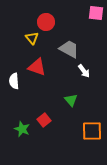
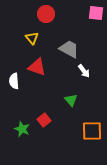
red circle: moved 8 px up
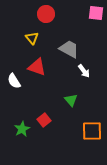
white semicircle: rotated 28 degrees counterclockwise
green star: rotated 21 degrees clockwise
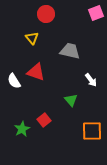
pink square: rotated 28 degrees counterclockwise
gray trapezoid: moved 1 px right, 2 px down; rotated 15 degrees counterclockwise
red triangle: moved 1 px left, 5 px down
white arrow: moved 7 px right, 9 px down
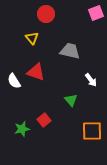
green star: rotated 14 degrees clockwise
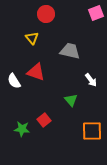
green star: rotated 21 degrees clockwise
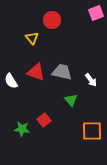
red circle: moved 6 px right, 6 px down
gray trapezoid: moved 8 px left, 21 px down
white semicircle: moved 3 px left
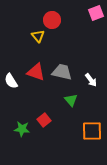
yellow triangle: moved 6 px right, 2 px up
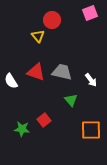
pink square: moved 6 px left
orange square: moved 1 px left, 1 px up
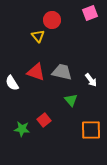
white semicircle: moved 1 px right, 2 px down
